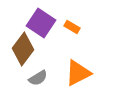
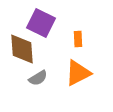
purple square: rotated 8 degrees counterclockwise
orange rectangle: moved 6 px right, 12 px down; rotated 56 degrees clockwise
brown diamond: moved 1 px left; rotated 40 degrees counterclockwise
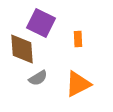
orange triangle: moved 11 px down
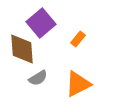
purple square: rotated 24 degrees clockwise
orange rectangle: rotated 42 degrees clockwise
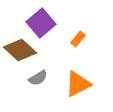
brown diamond: moved 2 px left, 1 px down; rotated 44 degrees counterclockwise
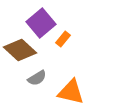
orange rectangle: moved 15 px left
gray semicircle: moved 1 px left
orange triangle: moved 7 px left, 8 px down; rotated 40 degrees clockwise
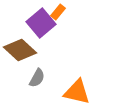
orange rectangle: moved 5 px left, 27 px up
gray semicircle: rotated 30 degrees counterclockwise
orange triangle: moved 6 px right
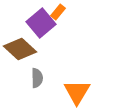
brown diamond: moved 1 px up
gray semicircle: rotated 30 degrees counterclockwise
orange triangle: rotated 48 degrees clockwise
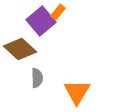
purple square: moved 2 px up
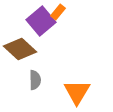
gray semicircle: moved 2 px left, 2 px down
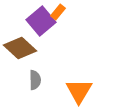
brown diamond: moved 1 px up
orange triangle: moved 2 px right, 1 px up
